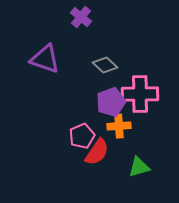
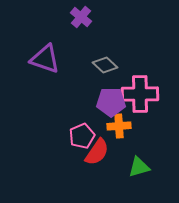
purple pentagon: rotated 20 degrees clockwise
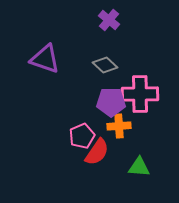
purple cross: moved 28 px right, 3 px down
green triangle: rotated 20 degrees clockwise
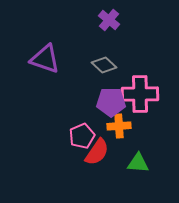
gray diamond: moved 1 px left
green triangle: moved 1 px left, 4 px up
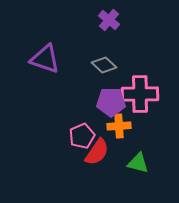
green triangle: rotated 10 degrees clockwise
